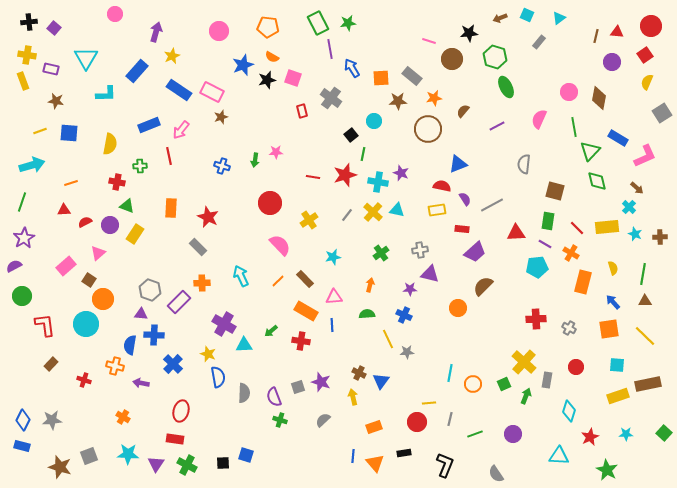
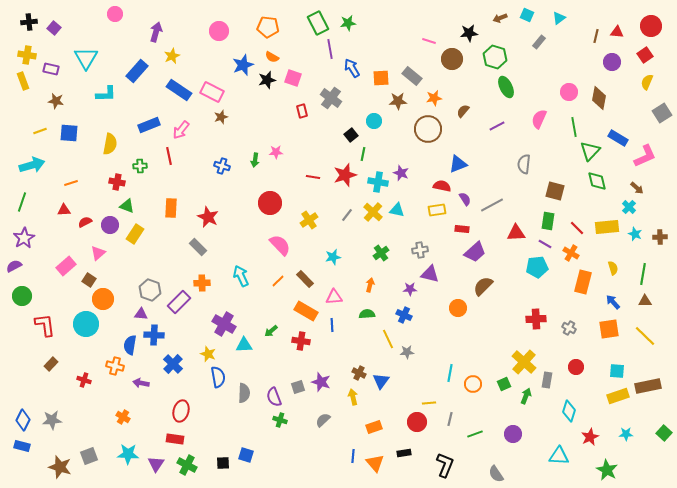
cyan square at (617, 365): moved 6 px down
brown rectangle at (648, 384): moved 2 px down
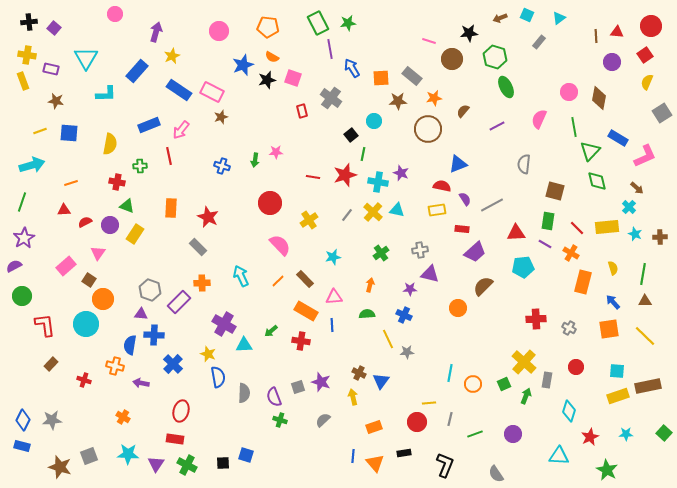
brown line at (596, 36): rotated 16 degrees counterclockwise
pink triangle at (98, 253): rotated 14 degrees counterclockwise
cyan pentagon at (537, 267): moved 14 px left
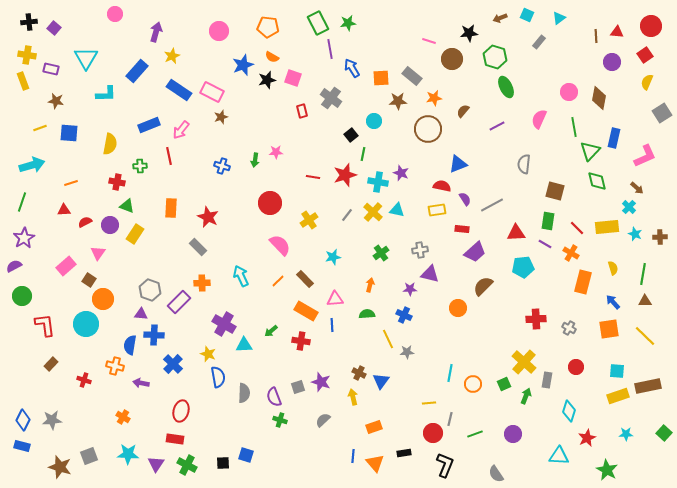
yellow line at (40, 131): moved 3 px up
blue rectangle at (618, 138): moved 4 px left; rotated 72 degrees clockwise
pink triangle at (334, 297): moved 1 px right, 2 px down
red circle at (417, 422): moved 16 px right, 11 px down
red star at (590, 437): moved 3 px left, 1 px down
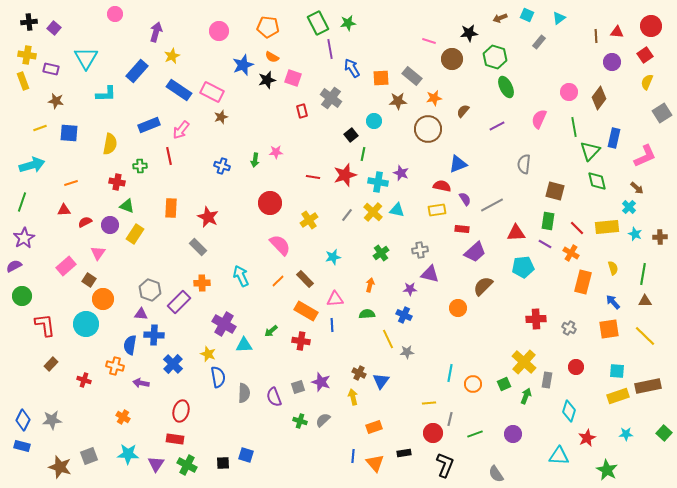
brown diamond at (599, 98): rotated 25 degrees clockwise
green cross at (280, 420): moved 20 px right, 1 px down
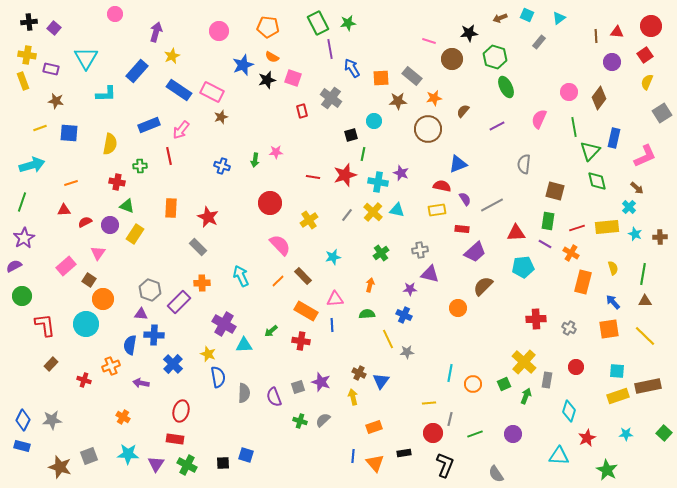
black square at (351, 135): rotated 24 degrees clockwise
red line at (577, 228): rotated 63 degrees counterclockwise
brown rectangle at (305, 279): moved 2 px left, 3 px up
orange cross at (115, 366): moved 4 px left; rotated 36 degrees counterclockwise
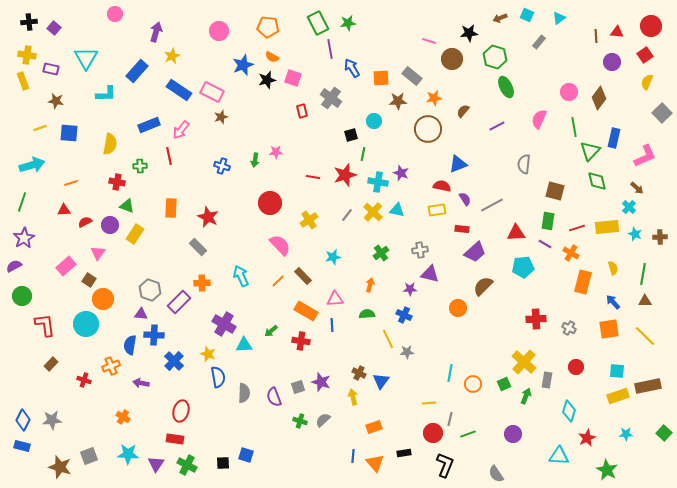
gray square at (662, 113): rotated 12 degrees counterclockwise
blue cross at (173, 364): moved 1 px right, 3 px up
green line at (475, 434): moved 7 px left
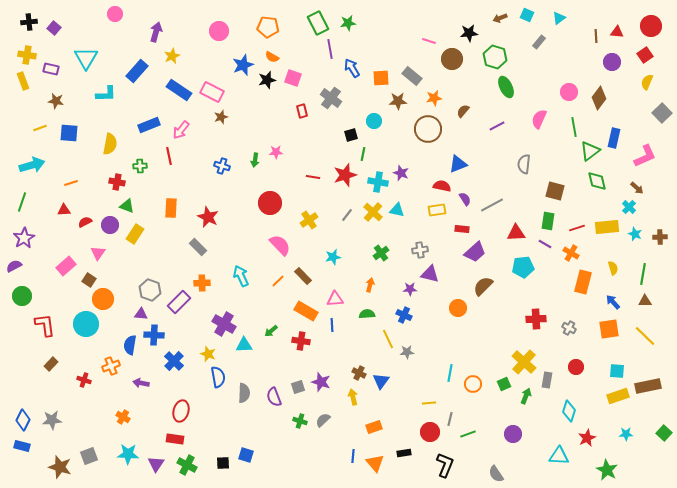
green triangle at (590, 151): rotated 10 degrees clockwise
red circle at (433, 433): moved 3 px left, 1 px up
